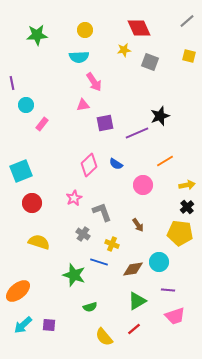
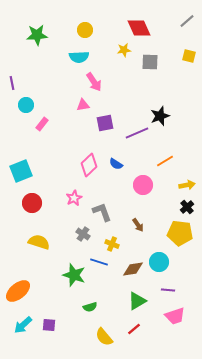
gray square at (150, 62): rotated 18 degrees counterclockwise
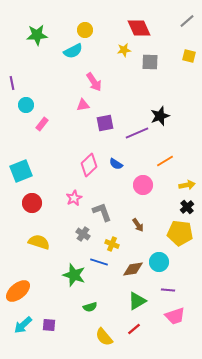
cyan semicircle at (79, 57): moved 6 px left, 6 px up; rotated 24 degrees counterclockwise
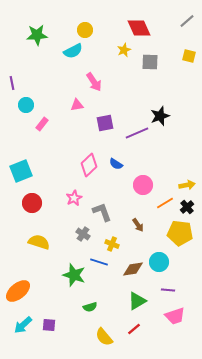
yellow star at (124, 50): rotated 16 degrees counterclockwise
pink triangle at (83, 105): moved 6 px left
orange line at (165, 161): moved 42 px down
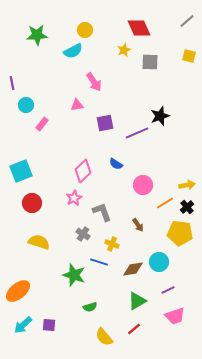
pink diamond at (89, 165): moved 6 px left, 6 px down
purple line at (168, 290): rotated 32 degrees counterclockwise
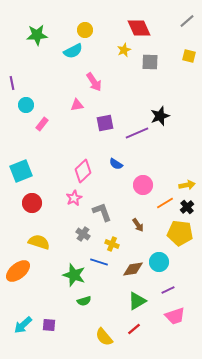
orange ellipse at (18, 291): moved 20 px up
green semicircle at (90, 307): moved 6 px left, 6 px up
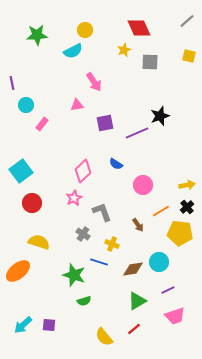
cyan square at (21, 171): rotated 15 degrees counterclockwise
orange line at (165, 203): moved 4 px left, 8 px down
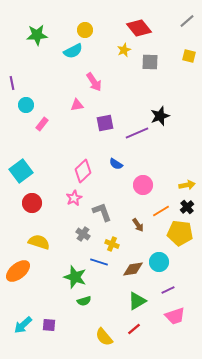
red diamond at (139, 28): rotated 15 degrees counterclockwise
green star at (74, 275): moved 1 px right, 2 px down
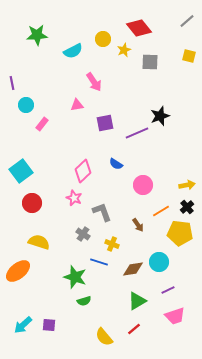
yellow circle at (85, 30): moved 18 px right, 9 px down
pink star at (74, 198): rotated 21 degrees counterclockwise
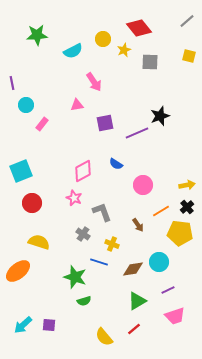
cyan square at (21, 171): rotated 15 degrees clockwise
pink diamond at (83, 171): rotated 15 degrees clockwise
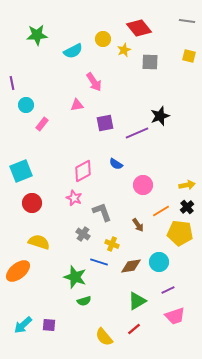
gray line at (187, 21): rotated 49 degrees clockwise
brown diamond at (133, 269): moved 2 px left, 3 px up
